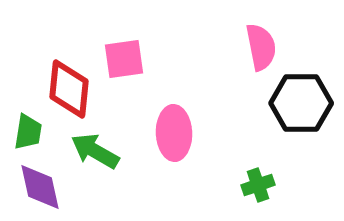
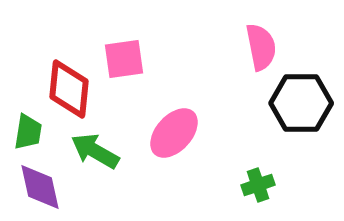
pink ellipse: rotated 44 degrees clockwise
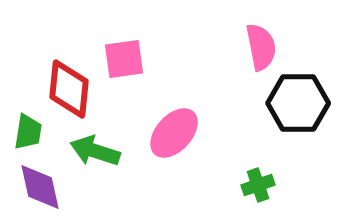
black hexagon: moved 3 px left
green arrow: rotated 12 degrees counterclockwise
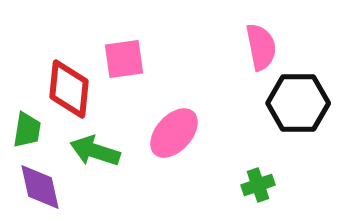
green trapezoid: moved 1 px left, 2 px up
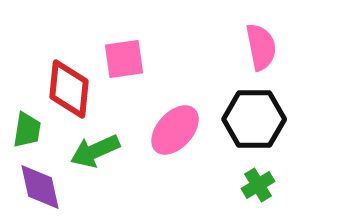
black hexagon: moved 44 px left, 16 px down
pink ellipse: moved 1 px right, 3 px up
green arrow: rotated 42 degrees counterclockwise
green cross: rotated 12 degrees counterclockwise
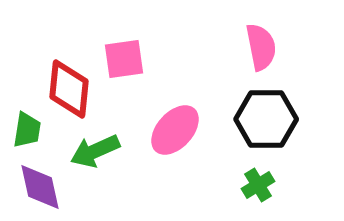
black hexagon: moved 12 px right
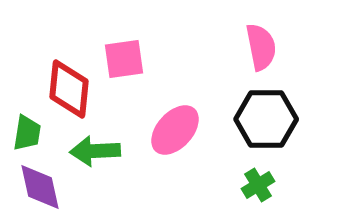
green trapezoid: moved 3 px down
green arrow: rotated 21 degrees clockwise
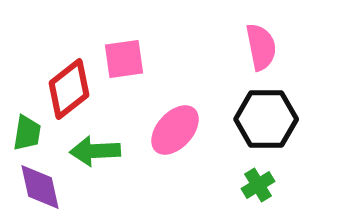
red diamond: rotated 46 degrees clockwise
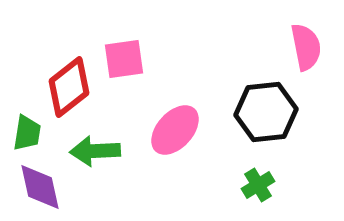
pink semicircle: moved 45 px right
red diamond: moved 2 px up
black hexagon: moved 7 px up; rotated 6 degrees counterclockwise
